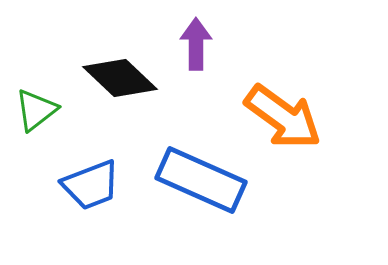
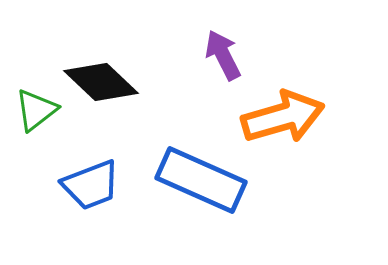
purple arrow: moved 27 px right, 11 px down; rotated 27 degrees counterclockwise
black diamond: moved 19 px left, 4 px down
orange arrow: rotated 52 degrees counterclockwise
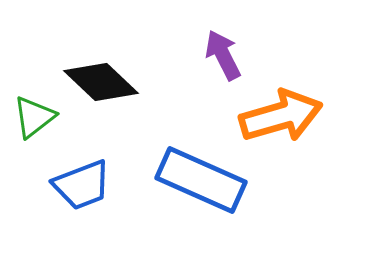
green triangle: moved 2 px left, 7 px down
orange arrow: moved 2 px left, 1 px up
blue trapezoid: moved 9 px left
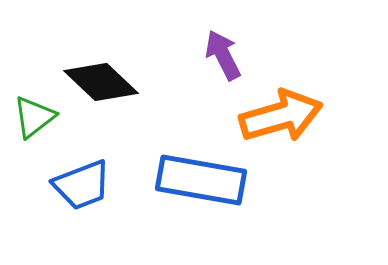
blue rectangle: rotated 14 degrees counterclockwise
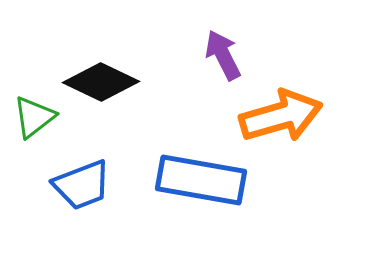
black diamond: rotated 18 degrees counterclockwise
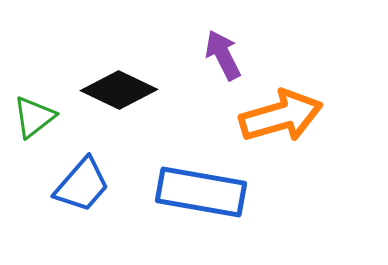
black diamond: moved 18 px right, 8 px down
blue rectangle: moved 12 px down
blue trapezoid: rotated 28 degrees counterclockwise
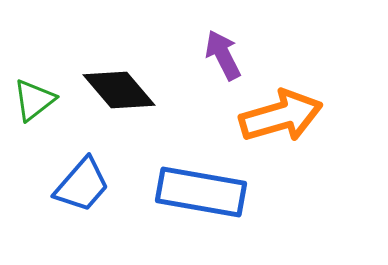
black diamond: rotated 24 degrees clockwise
green triangle: moved 17 px up
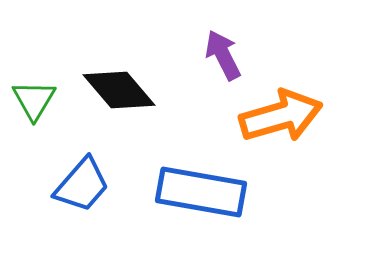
green triangle: rotated 21 degrees counterclockwise
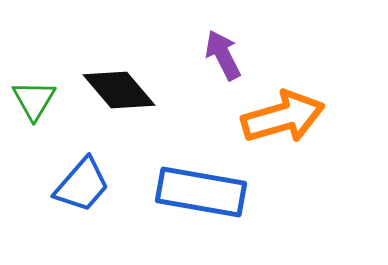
orange arrow: moved 2 px right, 1 px down
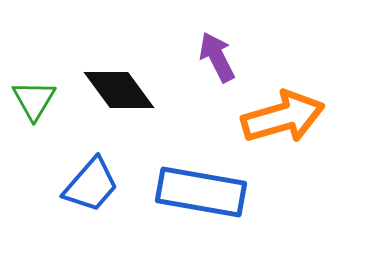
purple arrow: moved 6 px left, 2 px down
black diamond: rotated 4 degrees clockwise
blue trapezoid: moved 9 px right
